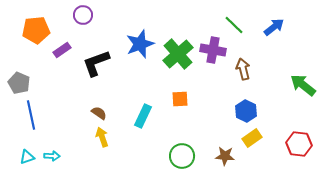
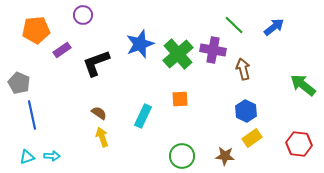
blue line: moved 1 px right
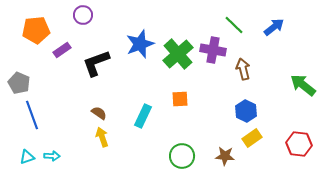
blue line: rotated 8 degrees counterclockwise
